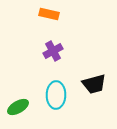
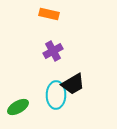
black trapezoid: moved 21 px left; rotated 15 degrees counterclockwise
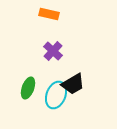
purple cross: rotated 18 degrees counterclockwise
cyan ellipse: rotated 20 degrees clockwise
green ellipse: moved 10 px right, 19 px up; rotated 40 degrees counterclockwise
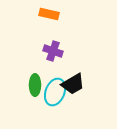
purple cross: rotated 24 degrees counterclockwise
green ellipse: moved 7 px right, 3 px up; rotated 20 degrees counterclockwise
cyan ellipse: moved 1 px left, 3 px up
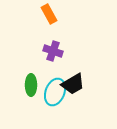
orange rectangle: rotated 48 degrees clockwise
green ellipse: moved 4 px left
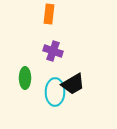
orange rectangle: rotated 36 degrees clockwise
green ellipse: moved 6 px left, 7 px up
cyan ellipse: rotated 20 degrees counterclockwise
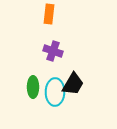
green ellipse: moved 8 px right, 9 px down
black trapezoid: rotated 30 degrees counterclockwise
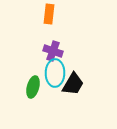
green ellipse: rotated 15 degrees clockwise
cyan ellipse: moved 19 px up
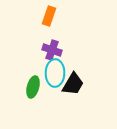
orange rectangle: moved 2 px down; rotated 12 degrees clockwise
purple cross: moved 1 px left, 1 px up
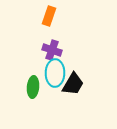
green ellipse: rotated 10 degrees counterclockwise
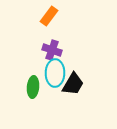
orange rectangle: rotated 18 degrees clockwise
